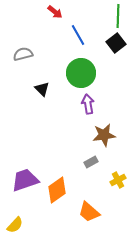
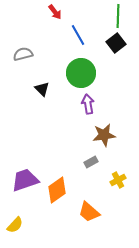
red arrow: rotated 14 degrees clockwise
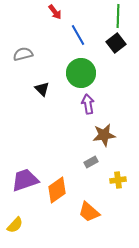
yellow cross: rotated 21 degrees clockwise
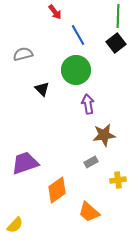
green circle: moved 5 px left, 3 px up
purple trapezoid: moved 17 px up
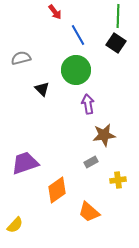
black square: rotated 18 degrees counterclockwise
gray semicircle: moved 2 px left, 4 px down
